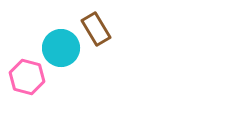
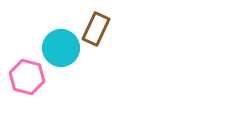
brown rectangle: rotated 56 degrees clockwise
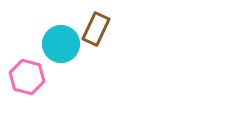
cyan circle: moved 4 px up
